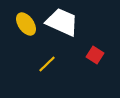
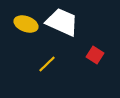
yellow ellipse: rotated 35 degrees counterclockwise
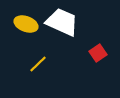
red square: moved 3 px right, 2 px up; rotated 24 degrees clockwise
yellow line: moved 9 px left
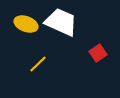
white trapezoid: moved 1 px left
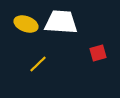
white trapezoid: rotated 20 degrees counterclockwise
red square: rotated 18 degrees clockwise
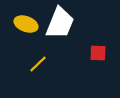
white trapezoid: moved 1 px left, 1 px down; rotated 108 degrees clockwise
red square: rotated 18 degrees clockwise
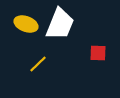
white trapezoid: moved 1 px down
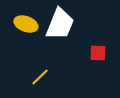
yellow line: moved 2 px right, 13 px down
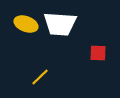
white trapezoid: rotated 72 degrees clockwise
